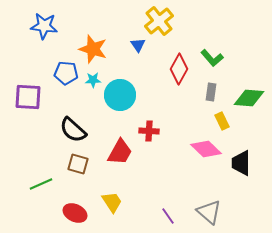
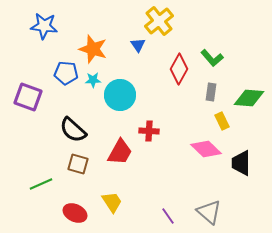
purple square: rotated 16 degrees clockwise
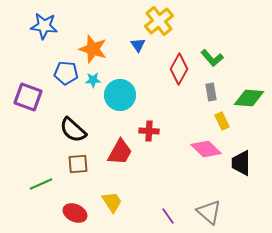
gray rectangle: rotated 18 degrees counterclockwise
brown square: rotated 20 degrees counterclockwise
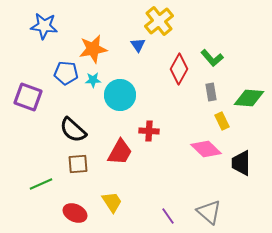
orange star: rotated 28 degrees counterclockwise
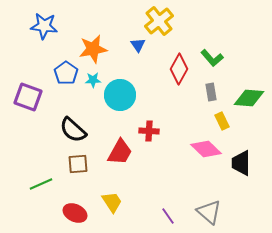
blue pentagon: rotated 30 degrees clockwise
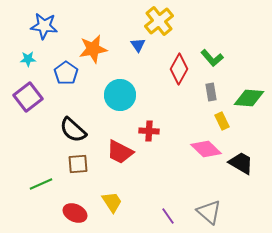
cyan star: moved 65 px left, 21 px up
purple square: rotated 32 degrees clockwise
red trapezoid: rotated 88 degrees clockwise
black trapezoid: rotated 120 degrees clockwise
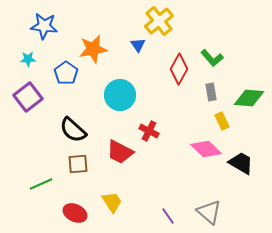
red cross: rotated 24 degrees clockwise
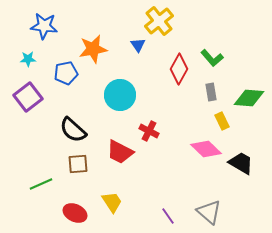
blue pentagon: rotated 25 degrees clockwise
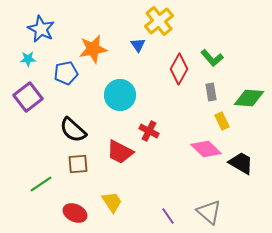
blue star: moved 3 px left, 3 px down; rotated 20 degrees clockwise
green line: rotated 10 degrees counterclockwise
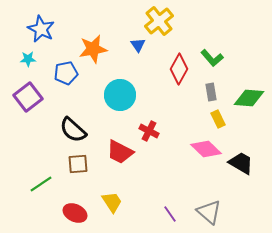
yellow rectangle: moved 4 px left, 2 px up
purple line: moved 2 px right, 2 px up
